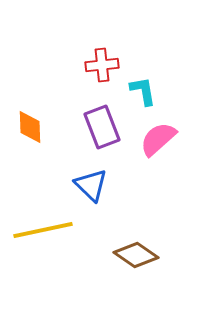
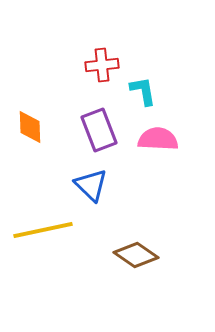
purple rectangle: moved 3 px left, 3 px down
pink semicircle: rotated 45 degrees clockwise
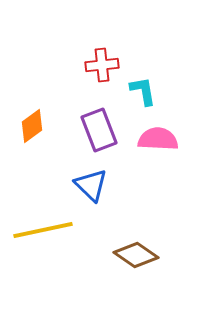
orange diamond: moved 2 px right, 1 px up; rotated 56 degrees clockwise
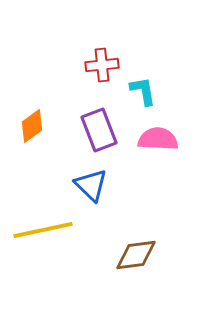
brown diamond: rotated 42 degrees counterclockwise
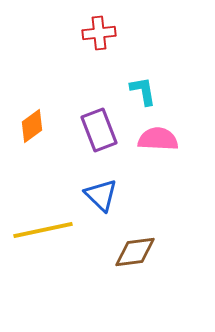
red cross: moved 3 px left, 32 px up
blue triangle: moved 10 px right, 10 px down
brown diamond: moved 1 px left, 3 px up
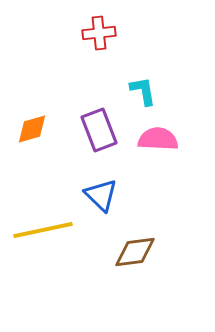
orange diamond: moved 3 px down; rotated 20 degrees clockwise
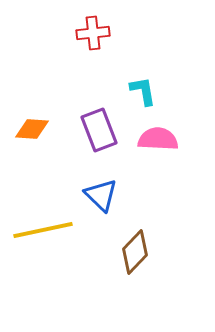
red cross: moved 6 px left
orange diamond: rotated 20 degrees clockwise
brown diamond: rotated 39 degrees counterclockwise
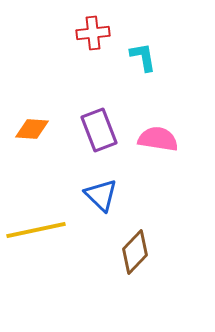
cyan L-shape: moved 34 px up
pink semicircle: rotated 6 degrees clockwise
yellow line: moved 7 px left
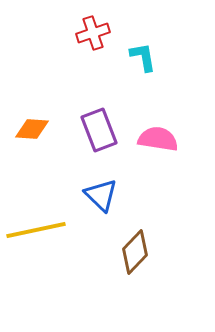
red cross: rotated 12 degrees counterclockwise
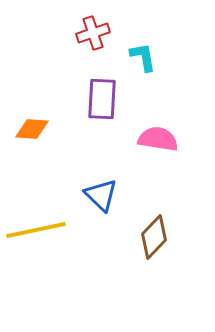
purple rectangle: moved 3 px right, 31 px up; rotated 24 degrees clockwise
brown diamond: moved 19 px right, 15 px up
